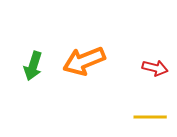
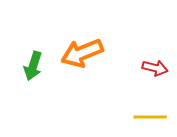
orange arrow: moved 2 px left, 8 px up
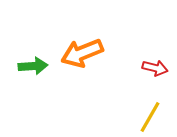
green arrow: rotated 112 degrees counterclockwise
yellow line: rotated 60 degrees counterclockwise
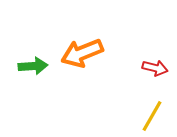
yellow line: moved 2 px right, 1 px up
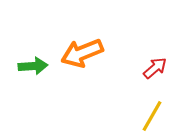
red arrow: rotated 55 degrees counterclockwise
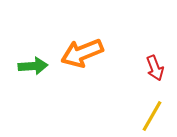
red arrow: rotated 110 degrees clockwise
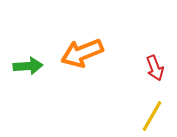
green arrow: moved 5 px left
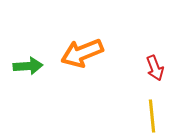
yellow line: rotated 36 degrees counterclockwise
